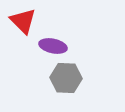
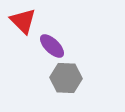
purple ellipse: moved 1 px left; rotated 32 degrees clockwise
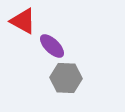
red triangle: rotated 16 degrees counterclockwise
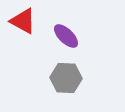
purple ellipse: moved 14 px right, 10 px up
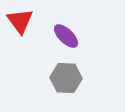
red triangle: moved 3 px left; rotated 24 degrees clockwise
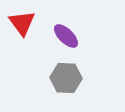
red triangle: moved 2 px right, 2 px down
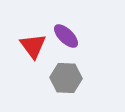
red triangle: moved 11 px right, 23 px down
